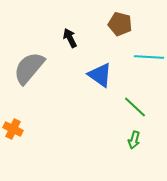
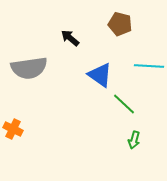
black arrow: rotated 24 degrees counterclockwise
cyan line: moved 9 px down
gray semicircle: rotated 138 degrees counterclockwise
green line: moved 11 px left, 3 px up
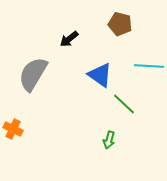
black arrow: moved 1 px left, 1 px down; rotated 78 degrees counterclockwise
gray semicircle: moved 4 px right, 6 px down; rotated 129 degrees clockwise
green arrow: moved 25 px left
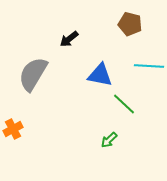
brown pentagon: moved 10 px right
blue triangle: rotated 24 degrees counterclockwise
orange cross: rotated 36 degrees clockwise
green arrow: rotated 30 degrees clockwise
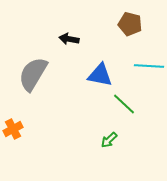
black arrow: rotated 48 degrees clockwise
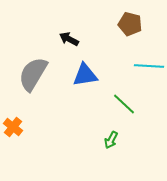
black arrow: rotated 18 degrees clockwise
blue triangle: moved 15 px left; rotated 20 degrees counterclockwise
orange cross: moved 2 px up; rotated 24 degrees counterclockwise
green arrow: moved 2 px right; rotated 18 degrees counterclockwise
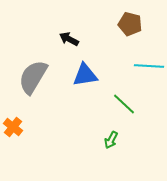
gray semicircle: moved 3 px down
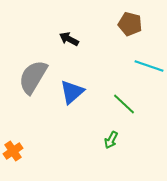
cyan line: rotated 16 degrees clockwise
blue triangle: moved 13 px left, 17 px down; rotated 32 degrees counterclockwise
orange cross: moved 24 px down; rotated 18 degrees clockwise
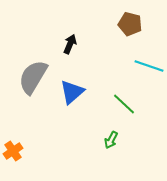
black arrow: moved 1 px right, 5 px down; rotated 84 degrees clockwise
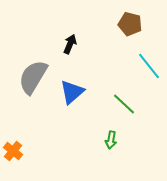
cyan line: rotated 32 degrees clockwise
green arrow: rotated 18 degrees counterclockwise
orange cross: rotated 18 degrees counterclockwise
